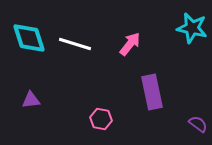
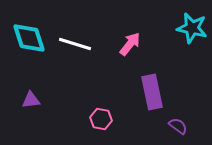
purple semicircle: moved 20 px left, 2 px down
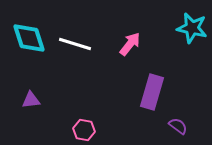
purple rectangle: rotated 28 degrees clockwise
pink hexagon: moved 17 px left, 11 px down
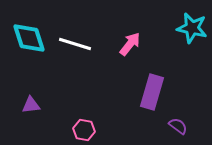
purple triangle: moved 5 px down
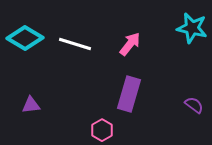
cyan diamond: moved 4 px left; rotated 42 degrees counterclockwise
purple rectangle: moved 23 px left, 2 px down
purple semicircle: moved 16 px right, 21 px up
pink hexagon: moved 18 px right; rotated 20 degrees clockwise
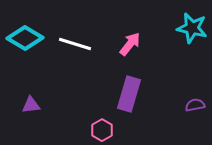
purple semicircle: moved 1 px right; rotated 48 degrees counterclockwise
